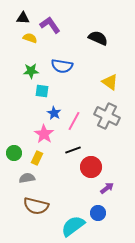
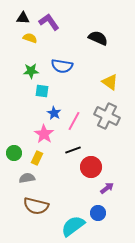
purple L-shape: moved 1 px left, 3 px up
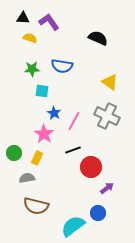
green star: moved 1 px right, 2 px up
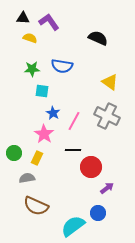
blue star: moved 1 px left
black line: rotated 21 degrees clockwise
brown semicircle: rotated 10 degrees clockwise
